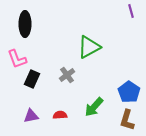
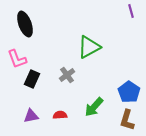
black ellipse: rotated 20 degrees counterclockwise
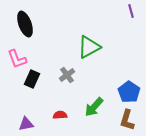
purple triangle: moved 5 px left, 8 px down
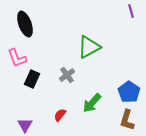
pink L-shape: moved 1 px up
green arrow: moved 2 px left, 4 px up
red semicircle: rotated 48 degrees counterclockwise
purple triangle: moved 1 px left, 1 px down; rotated 49 degrees counterclockwise
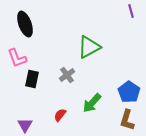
black rectangle: rotated 12 degrees counterclockwise
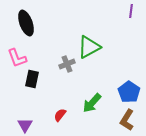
purple line: rotated 24 degrees clockwise
black ellipse: moved 1 px right, 1 px up
gray cross: moved 11 px up; rotated 14 degrees clockwise
brown L-shape: rotated 15 degrees clockwise
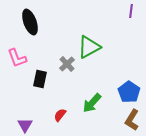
black ellipse: moved 4 px right, 1 px up
gray cross: rotated 21 degrees counterclockwise
black rectangle: moved 8 px right
brown L-shape: moved 5 px right
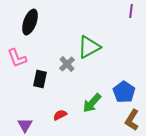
black ellipse: rotated 40 degrees clockwise
blue pentagon: moved 5 px left
red semicircle: rotated 24 degrees clockwise
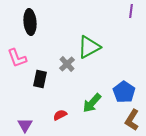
black ellipse: rotated 25 degrees counterclockwise
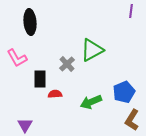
green triangle: moved 3 px right, 3 px down
pink L-shape: rotated 10 degrees counterclockwise
black rectangle: rotated 12 degrees counterclockwise
blue pentagon: rotated 15 degrees clockwise
green arrow: moved 1 px left, 1 px up; rotated 25 degrees clockwise
red semicircle: moved 5 px left, 21 px up; rotated 24 degrees clockwise
